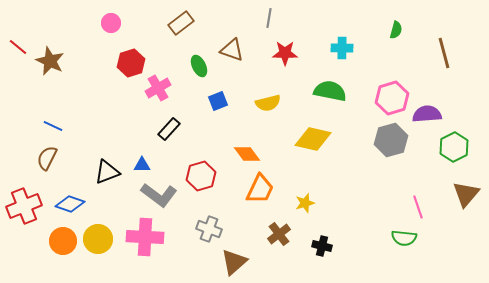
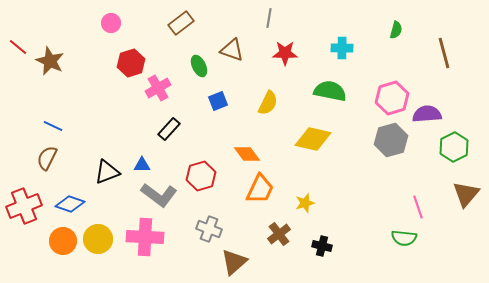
yellow semicircle at (268, 103): rotated 50 degrees counterclockwise
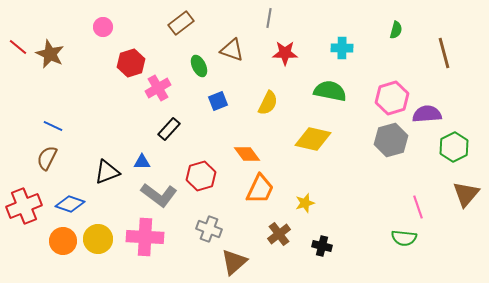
pink circle at (111, 23): moved 8 px left, 4 px down
brown star at (50, 61): moved 7 px up
blue triangle at (142, 165): moved 3 px up
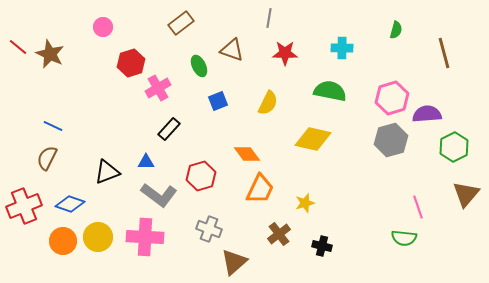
blue triangle at (142, 162): moved 4 px right
yellow circle at (98, 239): moved 2 px up
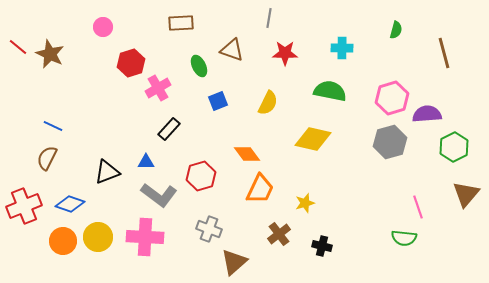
brown rectangle at (181, 23): rotated 35 degrees clockwise
gray hexagon at (391, 140): moved 1 px left, 2 px down
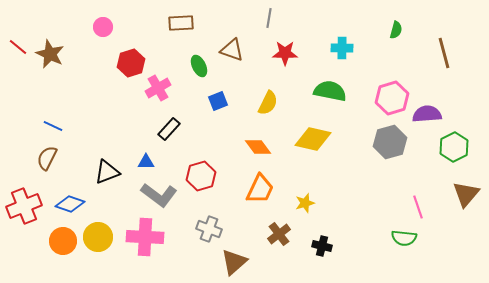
orange diamond at (247, 154): moved 11 px right, 7 px up
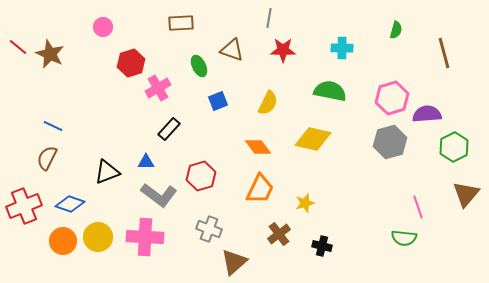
red star at (285, 53): moved 2 px left, 3 px up
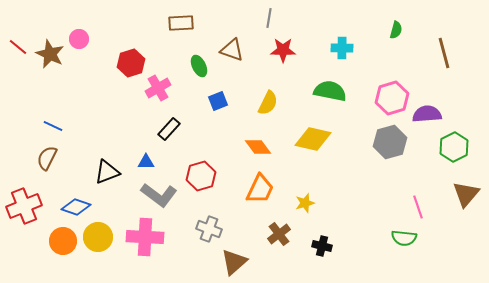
pink circle at (103, 27): moved 24 px left, 12 px down
blue diamond at (70, 204): moved 6 px right, 3 px down
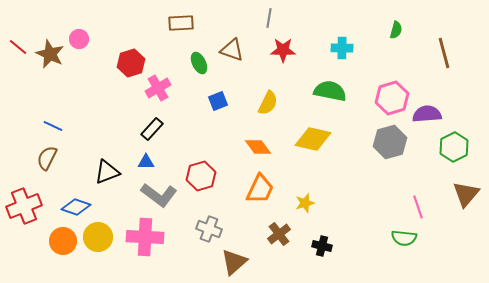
green ellipse at (199, 66): moved 3 px up
black rectangle at (169, 129): moved 17 px left
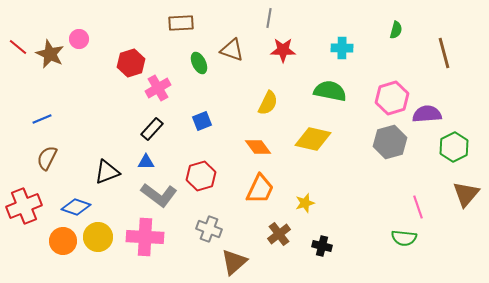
blue square at (218, 101): moved 16 px left, 20 px down
blue line at (53, 126): moved 11 px left, 7 px up; rotated 48 degrees counterclockwise
